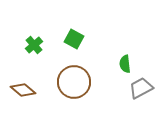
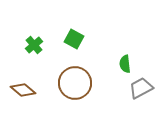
brown circle: moved 1 px right, 1 px down
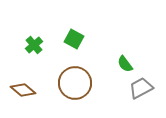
green semicircle: rotated 30 degrees counterclockwise
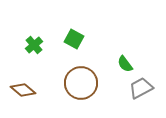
brown circle: moved 6 px right
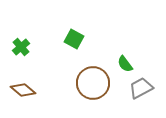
green cross: moved 13 px left, 2 px down
brown circle: moved 12 px right
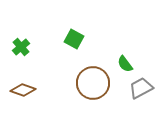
brown diamond: rotated 20 degrees counterclockwise
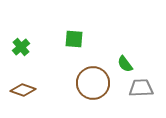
green square: rotated 24 degrees counterclockwise
gray trapezoid: rotated 25 degrees clockwise
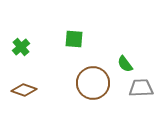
brown diamond: moved 1 px right
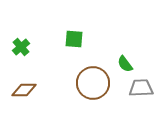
brown diamond: rotated 20 degrees counterclockwise
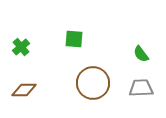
green semicircle: moved 16 px right, 10 px up
